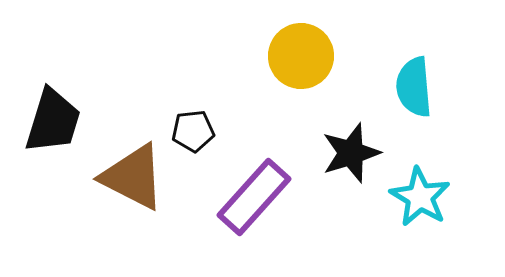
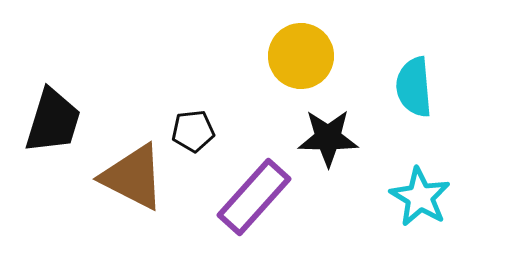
black star: moved 23 px left, 15 px up; rotated 18 degrees clockwise
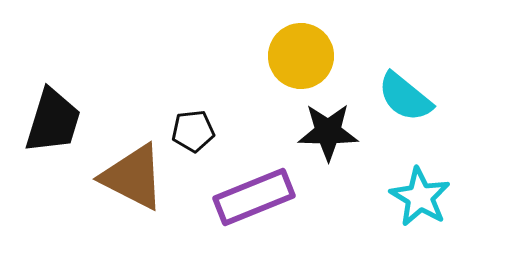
cyan semicircle: moved 9 px left, 10 px down; rotated 46 degrees counterclockwise
black star: moved 6 px up
purple rectangle: rotated 26 degrees clockwise
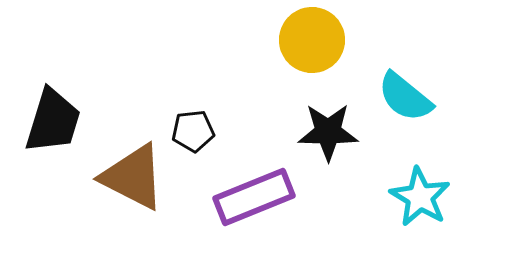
yellow circle: moved 11 px right, 16 px up
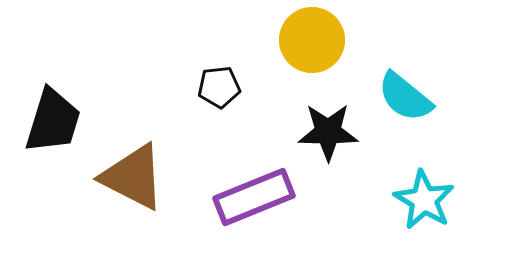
black pentagon: moved 26 px right, 44 px up
cyan star: moved 4 px right, 3 px down
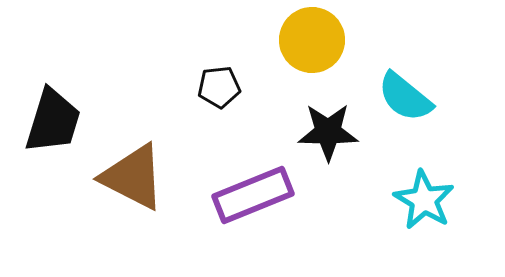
purple rectangle: moved 1 px left, 2 px up
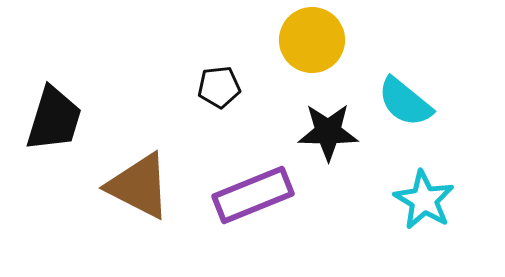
cyan semicircle: moved 5 px down
black trapezoid: moved 1 px right, 2 px up
brown triangle: moved 6 px right, 9 px down
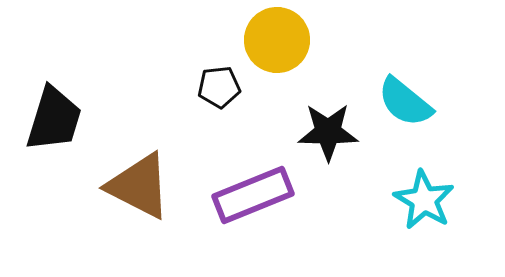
yellow circle: moved 35 px left
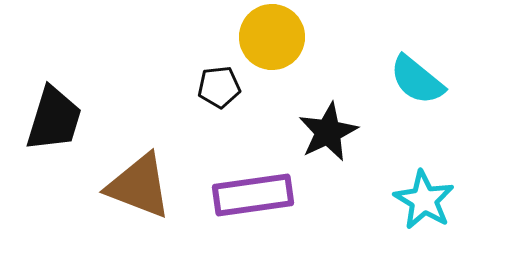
yellow circle: moved 5 px left, 3 px up
cyan semicircle: moved 12 px right, 22 px up
black star: rotated 26 degrees counterclockwise
brown triangle: rotated 6 degrees counterclockwise
purple rectangle: rotated 14 degrees clockwise
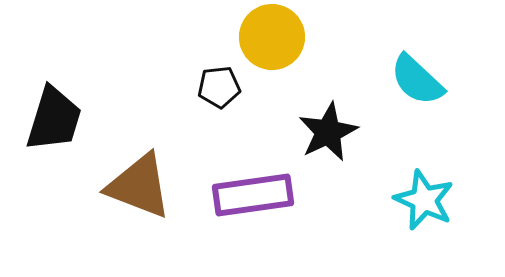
cyan semicircle: rotated 4 degrees clockwise
cyan star: rotated 6 degrees counterclockwise
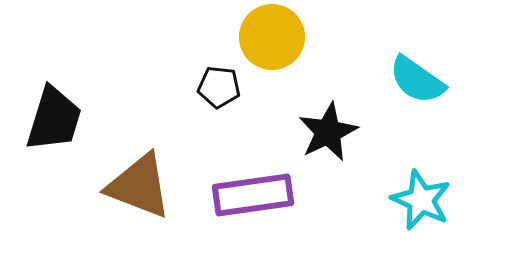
cyan semicircle: rotated 8 degrees counterclockwise
black pentagon: rotated 12 degrees clockwise
cyan star: moved 3 px left
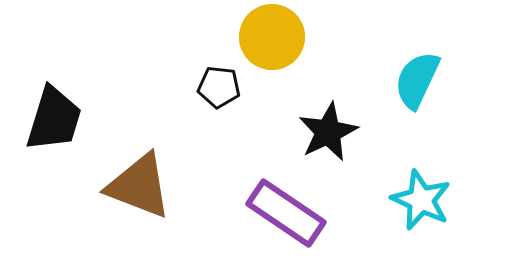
cyan semicircle: rotated 80 degrees clockwise
purple rectangle: moved 33 px right, 18 px down; rotated 42 degrees clockwise
